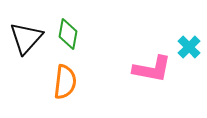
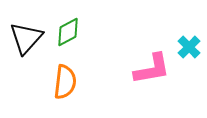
green diamond: moved 2 px up; rotated 52 degrees clockwise
pink L-shape: rotated 21 degrees counterclockwise
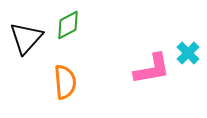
green diamond: moved 7 px up
cyan cross: moved 1 px left, 6 px down
orange semicircle: rotated 12 degrees counterclockwise
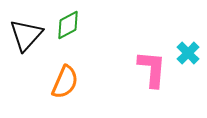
black triangle: moved 3 px up
pink L-shape: rotated 75 degrees counterclockwise
orange semicircle: rotated 28 degrees clockwise
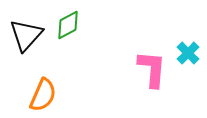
orange semicircle: moved 22 px left, 13 px down
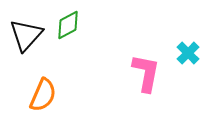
pink L-shape: moved 6 px left, 4 px down; rotated 6 degrees clockwise
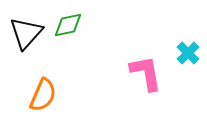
green diamond: rotated 16 degrees clockwise
black triangle: moved 2 px up
pink L-shape: rotated 21 degrees counterclockwise
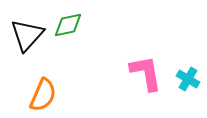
black triangle: moved 1 px right, 2 px down
cyan cross: moved 26 px down; rotated 15 degrees counterclockwise
